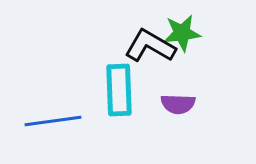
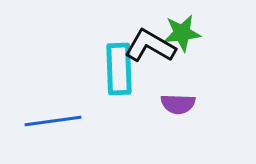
cyan rectangle: moved 21 px up
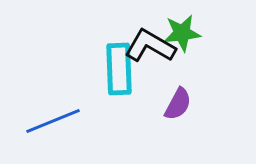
purple semicircle: rotated 64 degrees counterclockwise
blue line: rotated 14 degrees counterclockwise
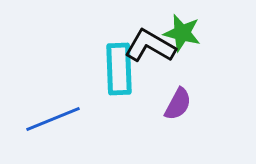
green star: rotated 21 degrees clockwise
blue line: moved 2 px up
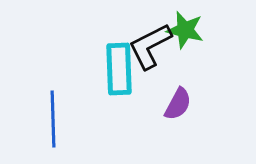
green star: moved 3 px right, 3 px up
black L-shape: rotated 57 degrees counterclockwise
blue line: rotated 70 degrees counterclockwise
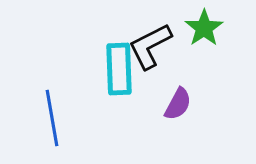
green star: moved 19 px right, 2 px up; rotated 24 degrees clockwise
blue line: moved 1 px left, 1 px up; rotated 8 degrees counterclockwise
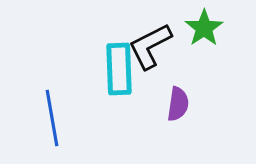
purple semicircle: rotated 20 degrees counterclockwise
